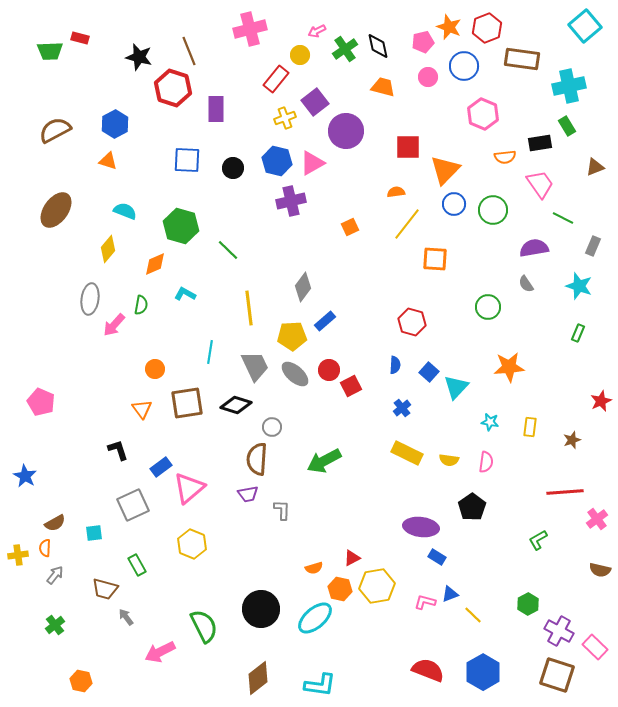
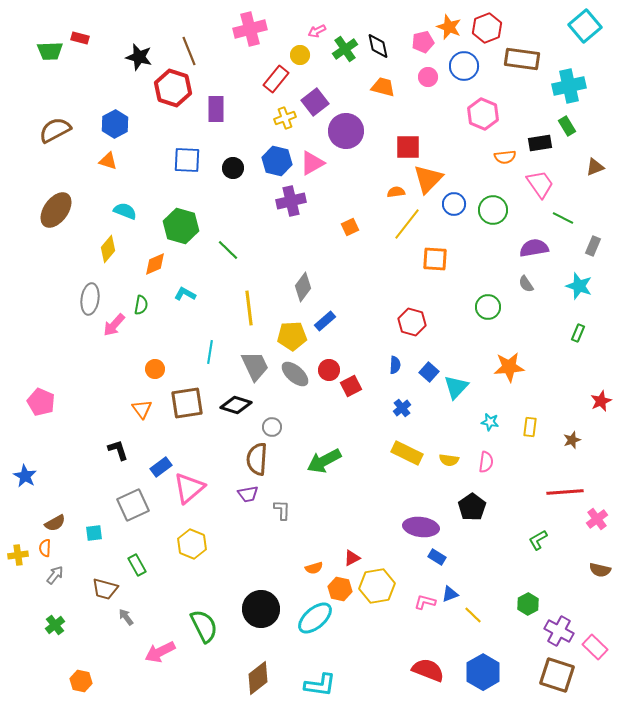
orange triangle at (445, 170): moved 17 px left, 9 px down
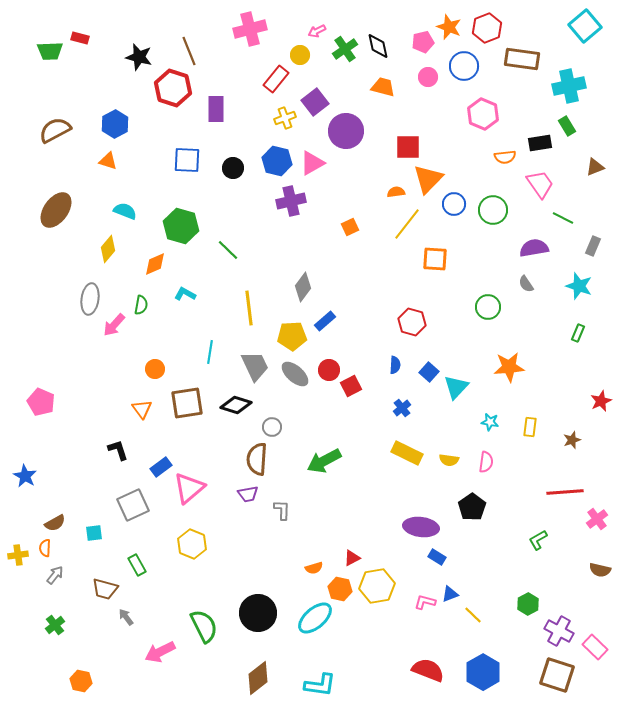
black circle at (261, 609): moved 3 px left, 4 px down
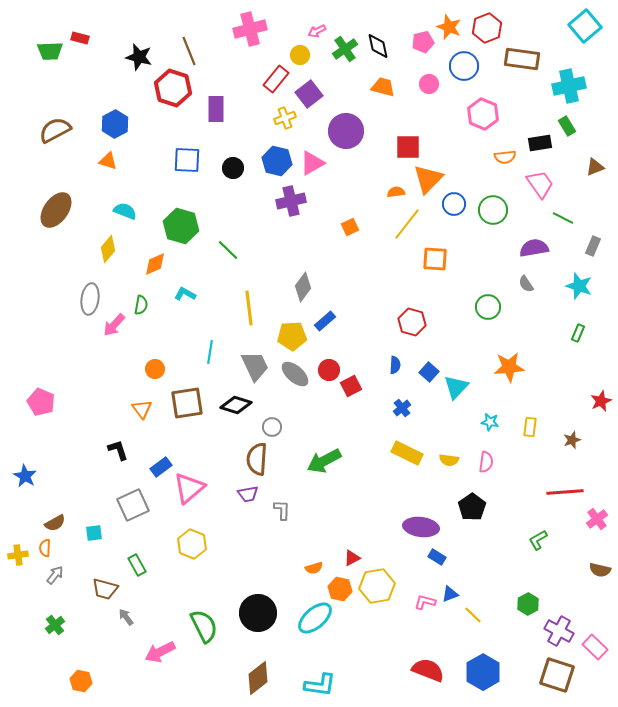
pink circle at (428, 77): moved 1 px right, 7 px down
purple square at (315, 102): moved 6 px left, 8 px up
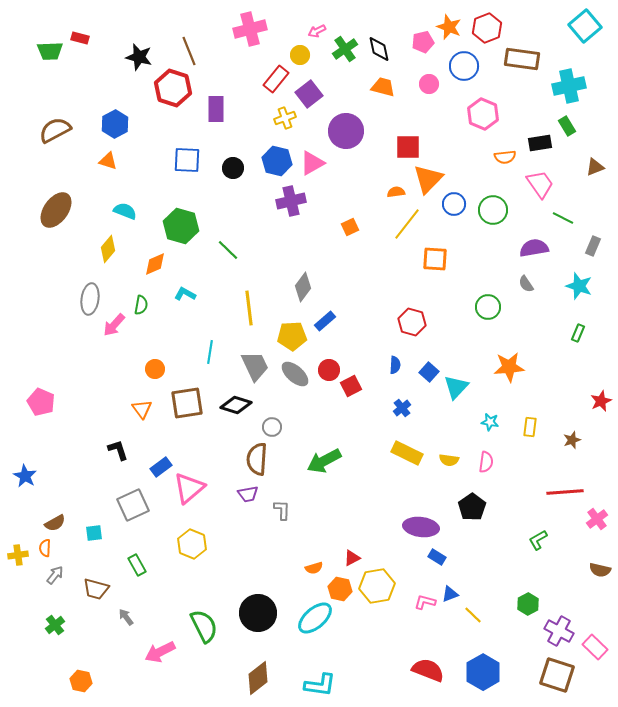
black diamond at (378, 46): moved 1 px right, 3 px down
brown trapezoid at (105, 589): moved 9 px left
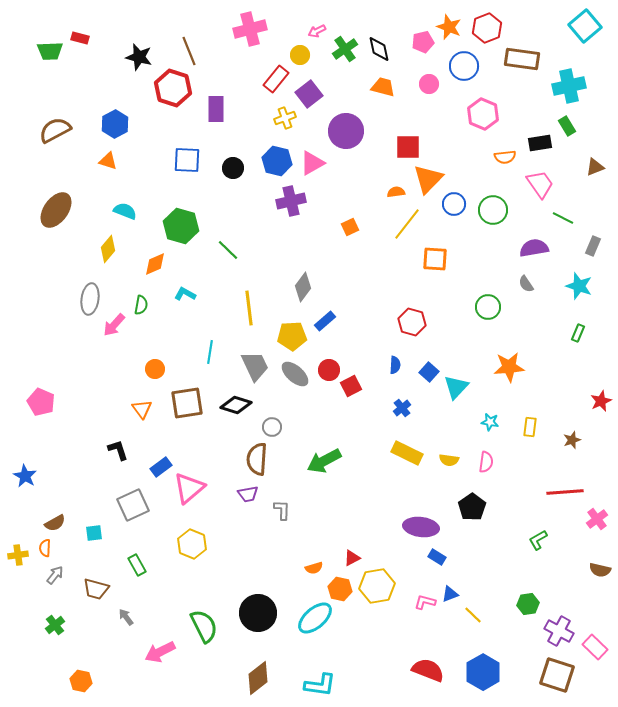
green hexagon at (528, 604): rotated 20 degrees clockwise
